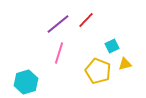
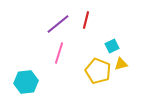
red line: rotated 30 degrees counterclockwise
yellow triangle: moved 4 px left
cyan hexagon: rotated 10 degrees clockwise
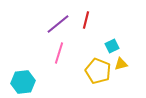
cyan hexagon: moved 3 px left
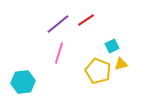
red line: rotated 42 degrees clockwise
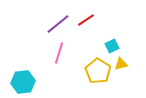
yellow pentagon: rotated 10 degrees clockwise
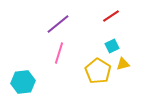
red line: moved 25 px right, 4 px up
yellow triangle: moved 2 px right
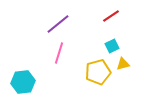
yellow pentagon: moved 1 px down; rotated 25 degrees clockwise
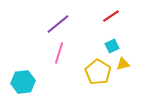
yellow pentagon: rotated 25 degrees counterclockwise
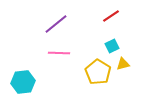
purple line: moved 2 px left
pink line: rotated 75 degrees clockwise
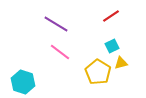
purple line: rotated 70 degrees clockwise
pink line: moved 1 px right, 1 px up; rotated 35 degrees clockwise
yellow triangle: moved 2 px left, 1 px up
cyan hexagon: rotated 25 degrees clockwise
